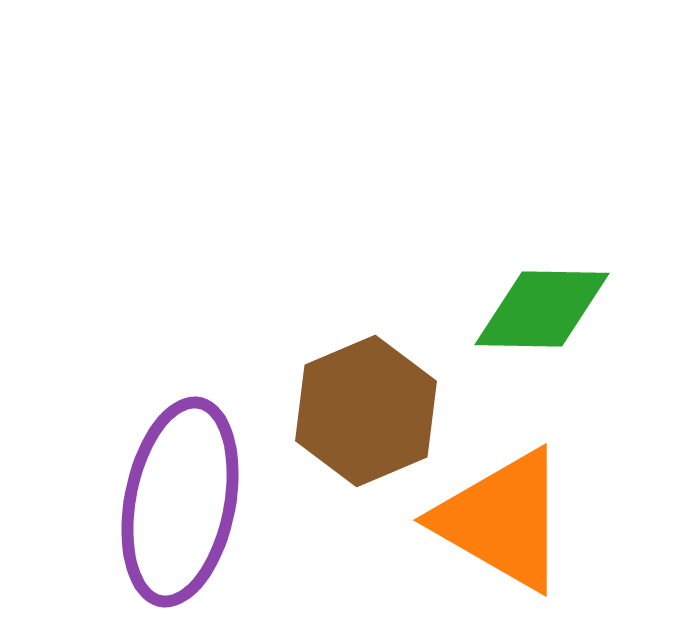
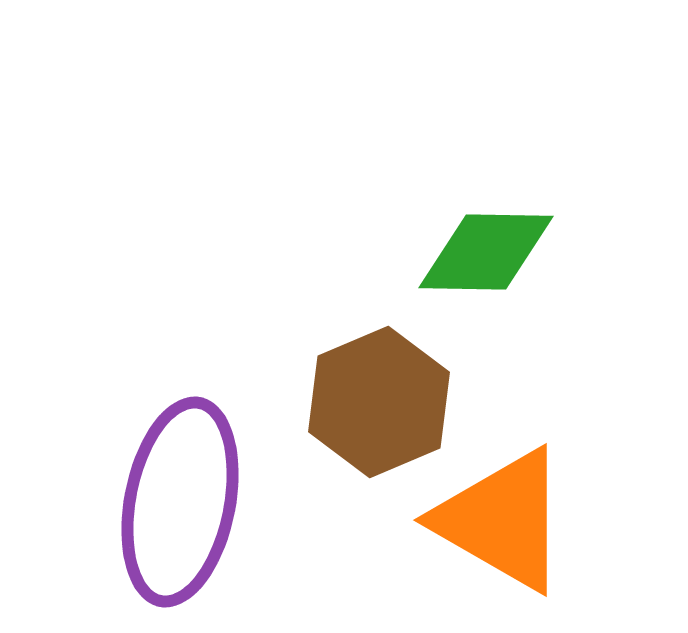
green diamond: moved 56 px left, 57 px up
brown hexagon: moved 13 px right, 9 px up
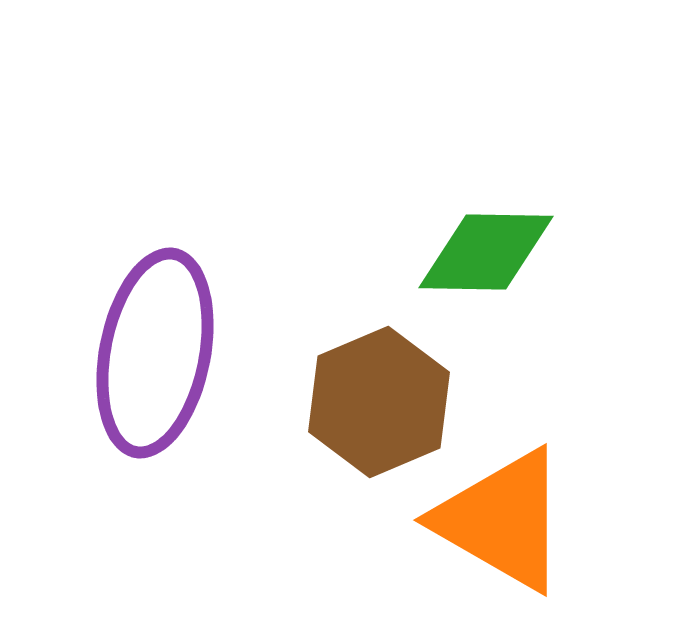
purple ellipse: moved 25 px left, 149 px up
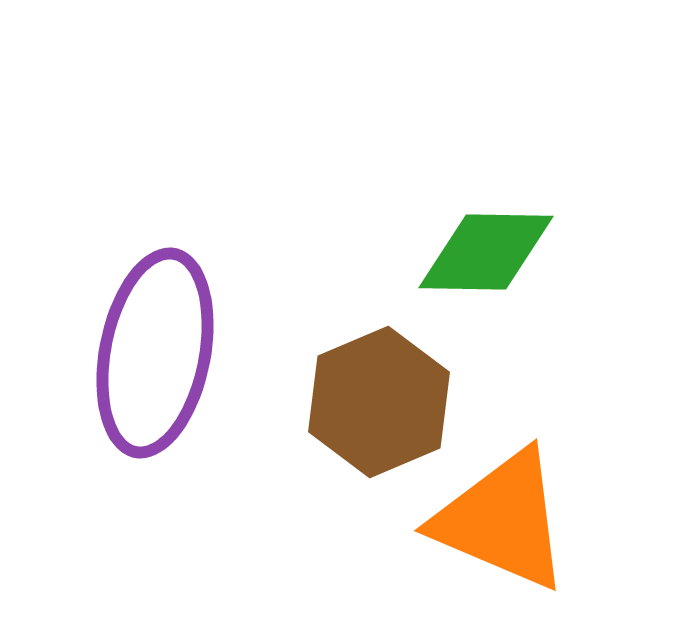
orange triangle: rotated 7 degrees counterclockwise
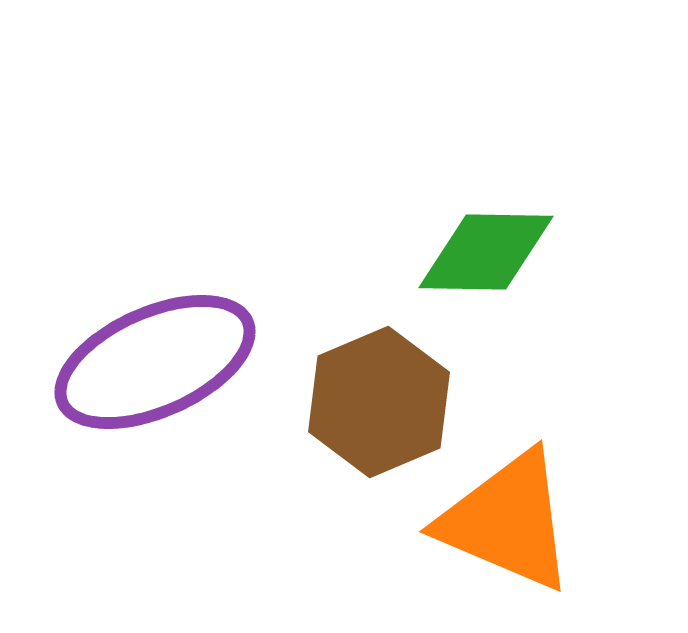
purple ellipse: moved 9 px down; rotated 55 degrees clockwise
orange triangle: moved 5 px right, 1 px down
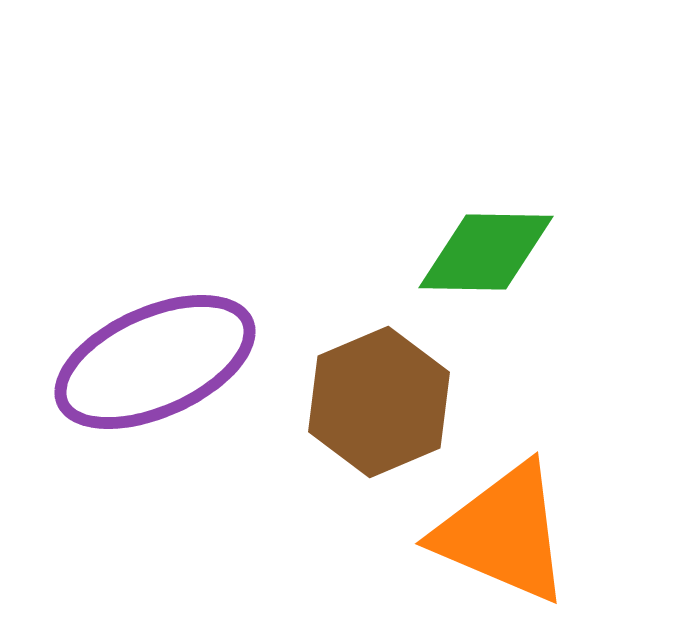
orange triangle: moved 4 px left, 12 px down
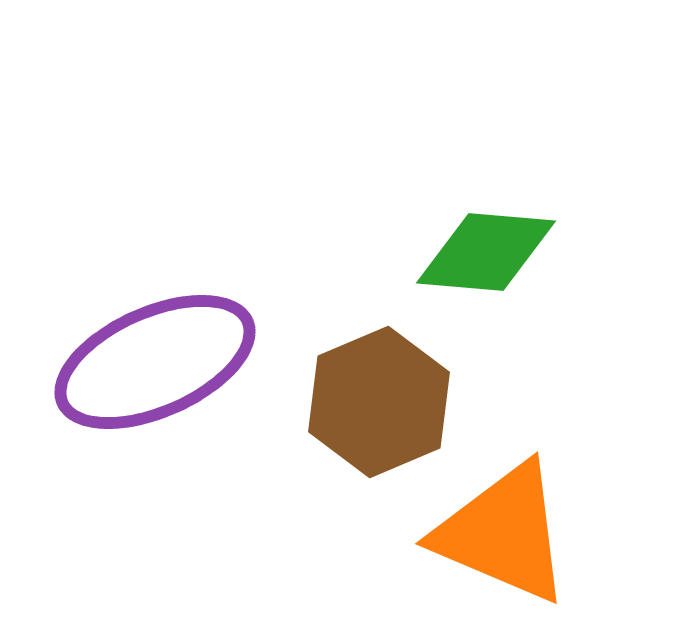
green diamond: rotated 4 degrees clockwise
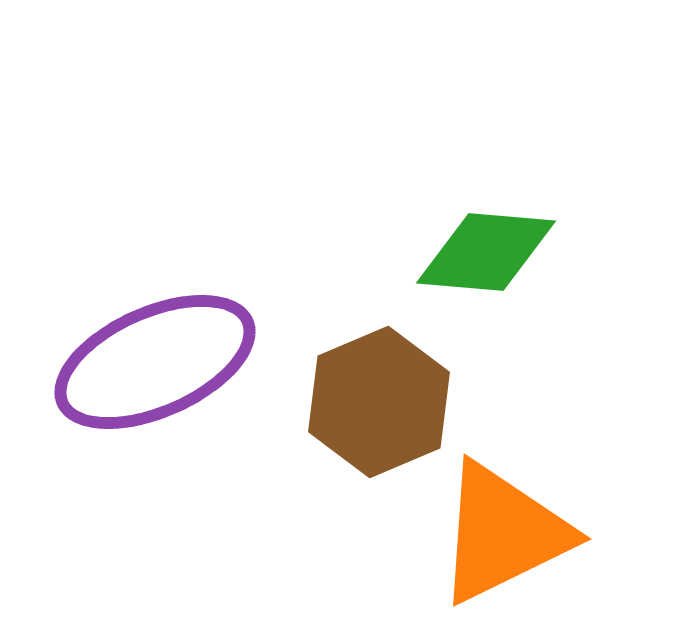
orange triangle: rotated 49 degrees counterclockwise
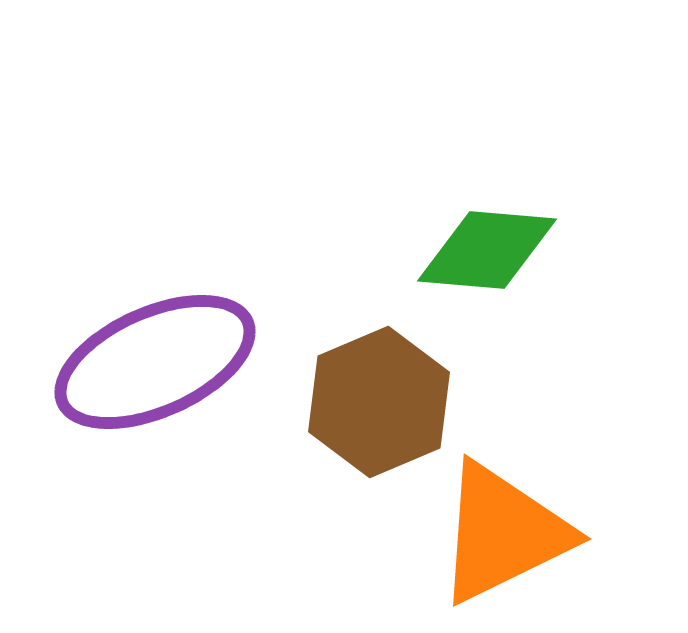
green diamond: moved 1 px right, 2 px up
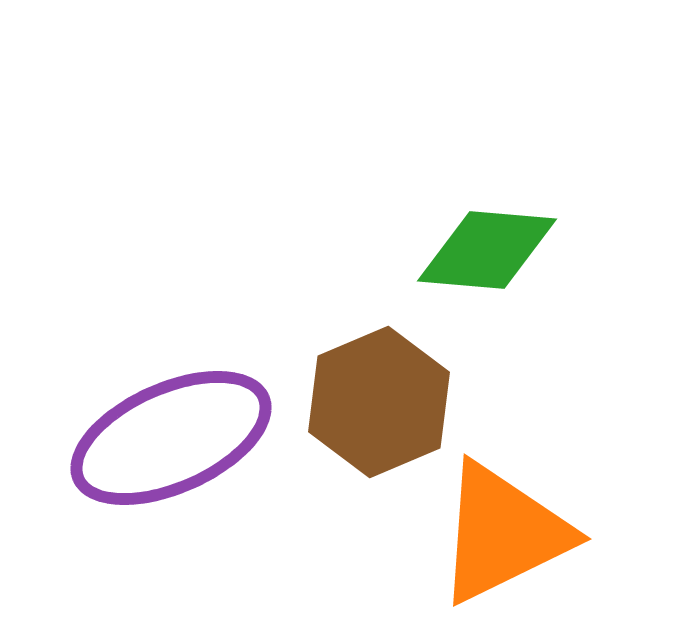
purple ellipse: moved 16 px right, 76 px down
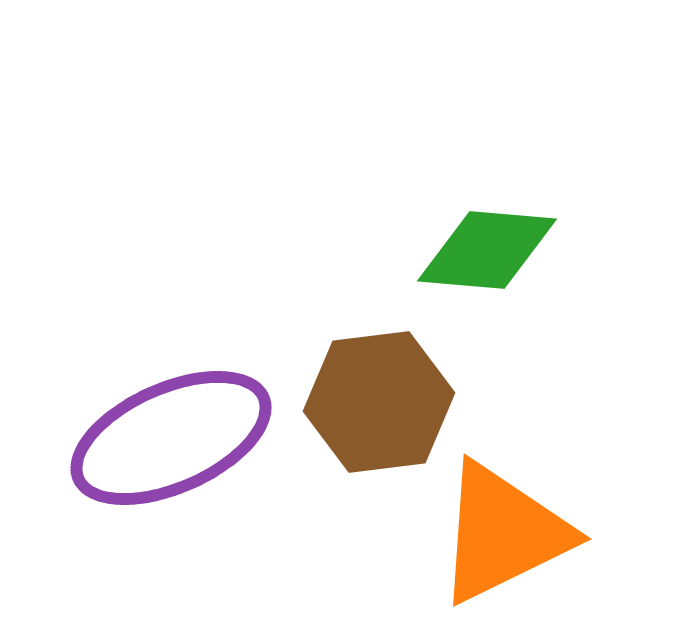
brown hexagon: rotated 16 degrees clockwise
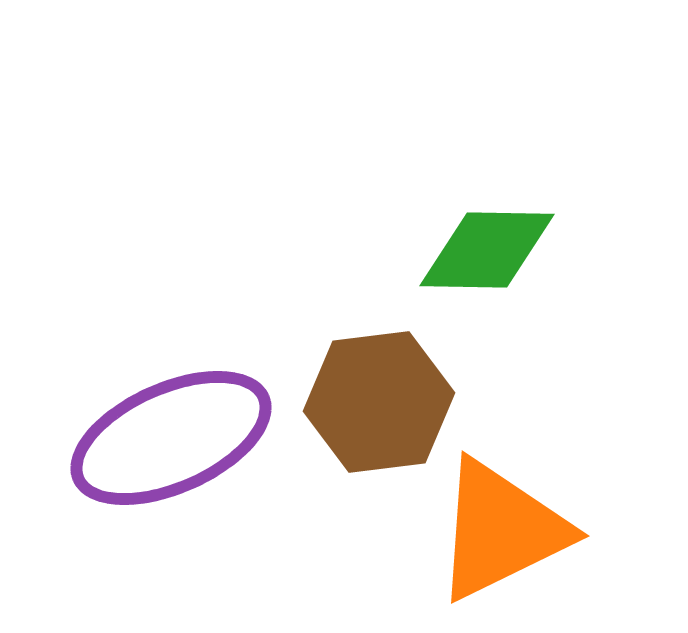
green diamond: rotated 4 degrees counterclockwise
orange triangle: moved 2 px left, 3 px up
